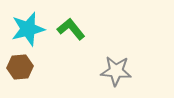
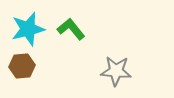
brown hexagon: moved 2 px right, 1 px up
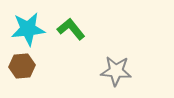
cyan star: rotated 8 degrees clockwise
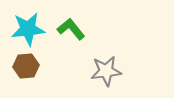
brown hexagon: moved 4 px right
gray star: moved 10 px left; rotated 12 degrees counterclockwise
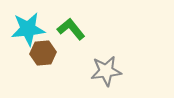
brown hexagon: moved 17 px right, 13 px up
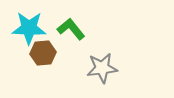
cyan star: moved 1 px right, 1 px up; rotated 8 degrees clockwise
gray star: moved 4 px left, 3 px up
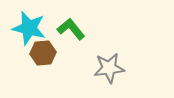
cyan star: rotated 12 degrees clockwise
gray star: moved 7 px right
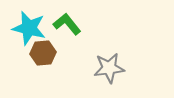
green L-shape: moved 4 px left, 5 px up
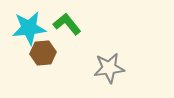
cyan star: rotated 20 degrees counterclockwise
